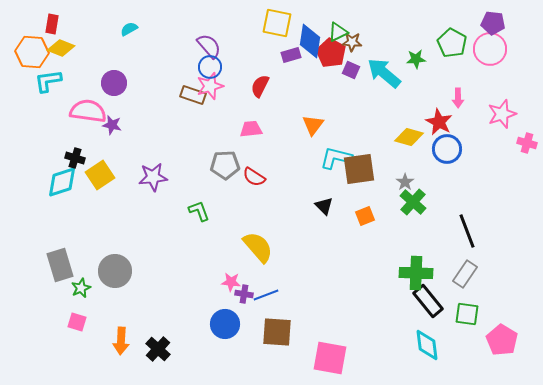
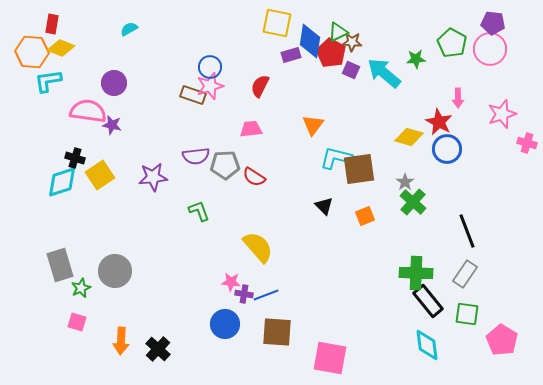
purple semicircle at (209, 46): moved 13 px left, 110 px down; rotated 124 degrees clockwise
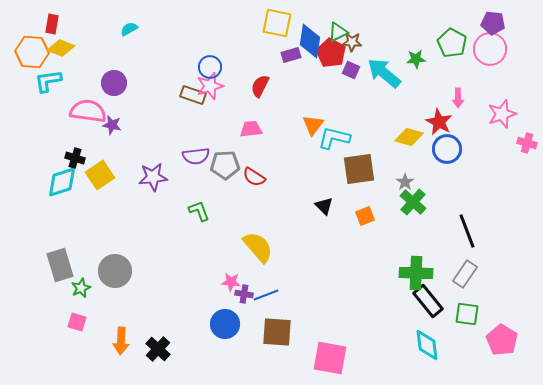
cyan L-shape at (336, 158): moved 2 px left, 20 px up
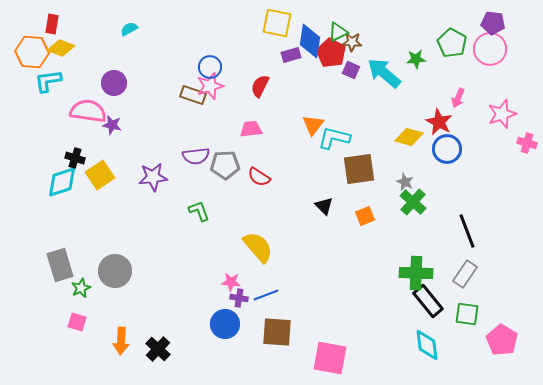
pink arrow at (458, 98): rotated 24 degrees clockwise
red semicircle at (254, 177): moved 5 px right
gray star at (405, 182): rotated 12 degrees counterclockwise
purple cross at (244, 294): moved 5 px left, 4 px down
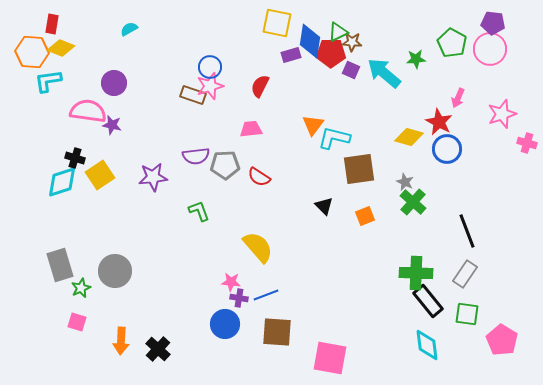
red pentagon at (331, 53): rotated 28 degrees counterclockwise
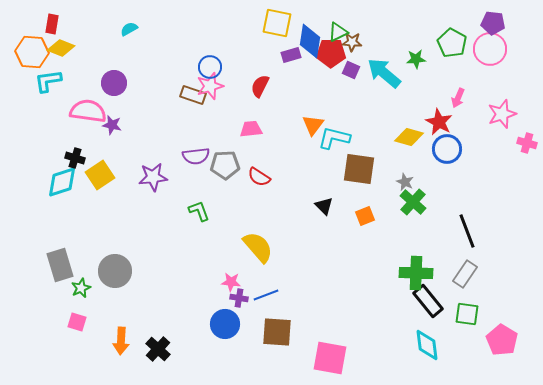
brown square at (359, 169): rotated 16 degrees clockwise
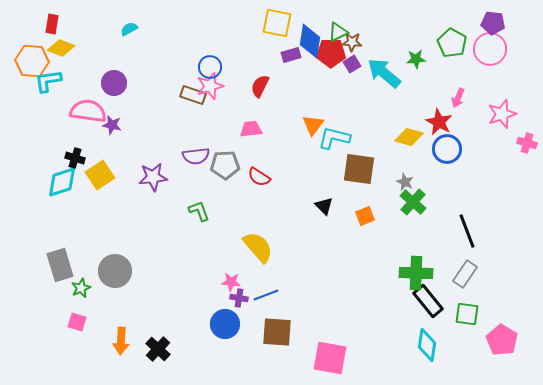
orange hexagon at (32, 52): moved 9 px down
purple square at (351, 70): moved 1 px right, 6 px up; rotated 36 degrees clockwise
cyan diamond at (427, 345): rotated 16 degrees clockwise
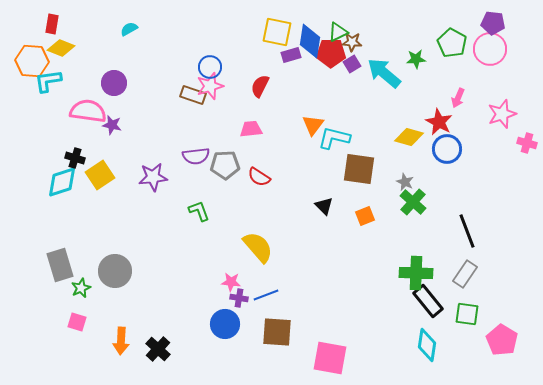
yellow square at (277, 23): moved 9 px down
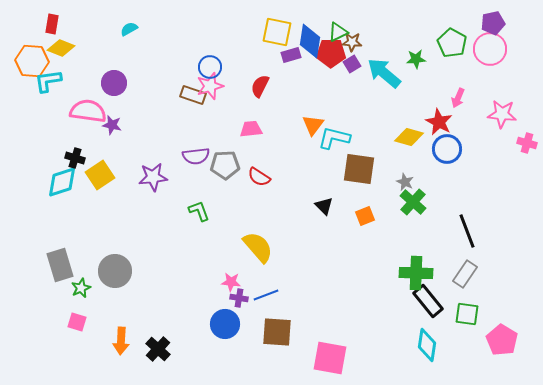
purple pentagon at (493, 23): rotated 20 degrees counterclockwise
pink star at (502, 114): rotated 24 degrees clockwise
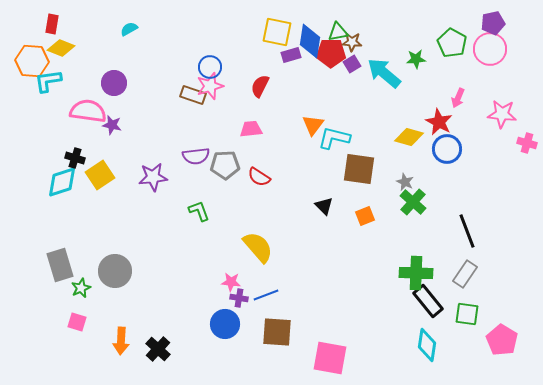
green triangle at (338, 32): rotated 15 degrees clockwise
